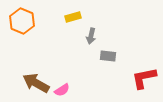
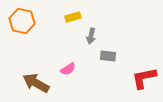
orange hexagon: rotated 10 degrees counterclockwise
pink semicircle: moved 6 px right, 21 px up
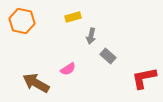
gray rectangle: rotated 35 degrees clockwise
